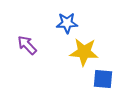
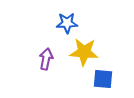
purple arrow: moved 19 px right, 14 px down; rotated 55 degrees clockwise
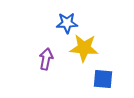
yellow star: moved 4 px up
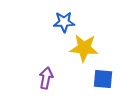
blue star: moved 3 px left, 1 px up
purple arrow: moved 19 px down
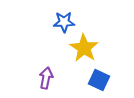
yellow star: rotated 28 degrees clockwise
blue square: moved 4 px left, 1 px down; rotated 20 degrees clockwise
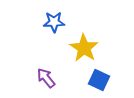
blue star: moved 10 px left
purple arrow: rotated 50 degrees counterclockwise
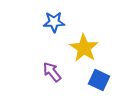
purple arrow: moved 6 px right, 6 px up
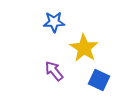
purple arrow: moved 2 px right, 1 px up
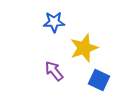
yellow star: rotated 20 degrees clockwise
